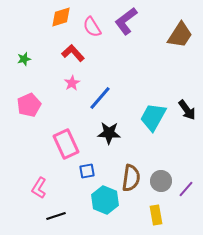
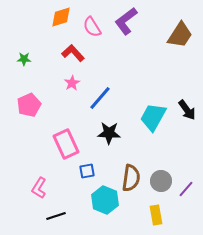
green star: rotated 16 degrees clockwise
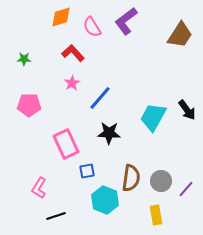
pink pentagon: rotated 25 degrees clockwise
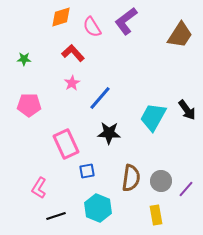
cyan hexagon: moved 7 px left, 8 px down
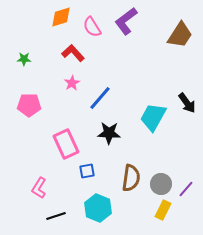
black arrow: moved 7 px up
gray circle: moved 3 px down
yellow rectangle: moved 7 px right, 5 px up; rotated 36 degrees clockwise
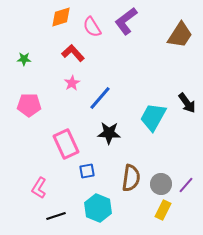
purple line: moved 4 px up
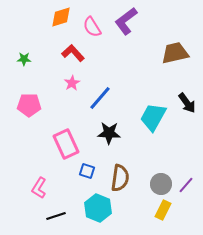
brown trapezoid: moved 5 px left, 18 px down; rotated 136 degrees counterclockwise
blue square: rotated 28 degrees clockwise
brown semicircle: moved 11 px left
